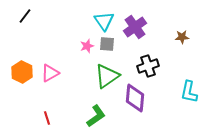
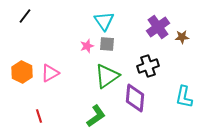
purple cross: moved 23 px right
cyan L-shape: moved 5 px left, 5 px down
red line: moved 8 px left, 2 px up
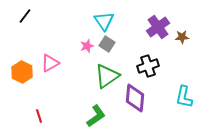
gray square: rotated 28 degrees clockwise
pink triangle: moved 10 px up
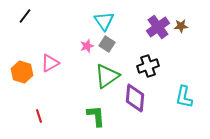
brown star: moved 1 px left, 11 px up
orange hexagon: rotated 10 degrees counterclockwise
green L-shape: rotated 60 degrees counterclockwise
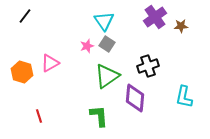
purple cross: moved 3 px left, 10 px up
green L-shape: moved 3 px right
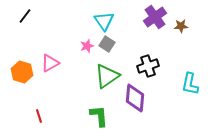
cyan L-shape: moved 6 px right, 13 px up
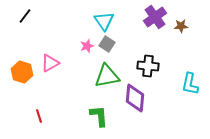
black cross: rotated 25 degrees clockwise
green triangle: rotated 24 degrees clockwise
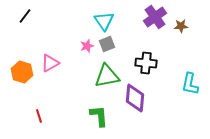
gray square: rotated 35 degrees clockwise
black cross: moved 2 px left, 3 px up
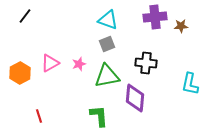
purple cross: rotated 30 degrees clockwise
cyan triangle: moved 4 px right, 1 px up; rotated 35 degrees counterclockwise
pink star: moved 8 px left, 18 px down
orange hexagon: moved 2 px left, 1 px down; rotated 15 degrees clockwise
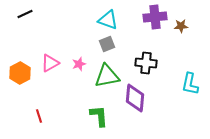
black line: moved 2 px up; rotated 28 degrees clockwise
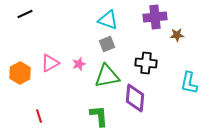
brown star: moved 4 px left, 9 px down
cyan L-shape: moved 1 px left, 1 px up
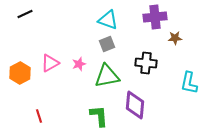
brown star: moved 2 px left, 3 px down
purple diamond: moved 7 px down
